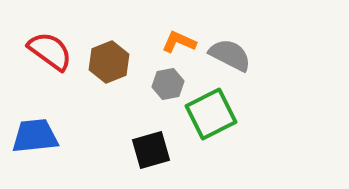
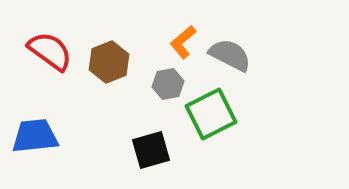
orange L-shape: moved 4 px right; rotated 64 degrees counterclockwise
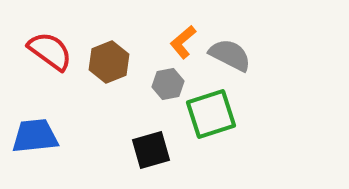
green square: rotated 9 degrees clockwise
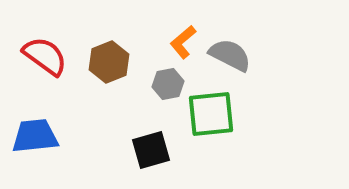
red semicircle: moved 5 px left, 5 px down
green square: rotated 12 degrees clockwise
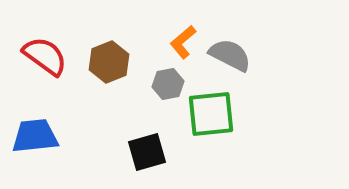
black square: moved 4 px left, 2 px down
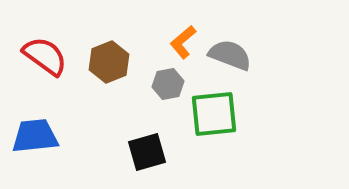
gray semicircle: rotated 6 degrees counterclockwise
green square: moved 3 px right
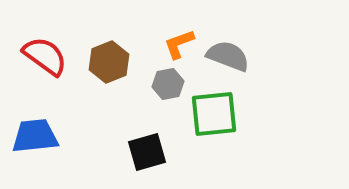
orange L-shape: moved 4 px left, 2 px down; rotated 20 degrees clockwise
gray semicircle: moved 2 px left, 1 px down
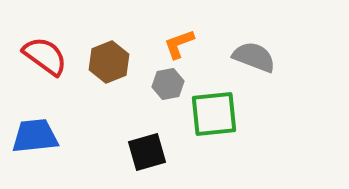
gray semicircle: moved 26 px right, 1 px down
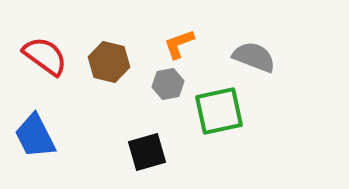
brown hexagon: rotated 24 degrees counterclockwise
green square: moved 5 px right, 3 px up; rotated 6 degrees counterclockwise
blue trapezoid: rotated 111 degrees counterclockwise
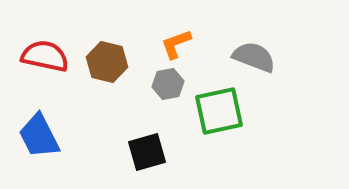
orange L-shape: moved 3 px left
red semicircle: rotated 24 degrees counterclockwise
brown hexagon: moved 2 px left
blue trapezoid: moved 4 px right
